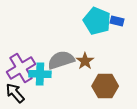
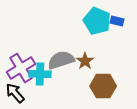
brown hexagon: moved 2 px left
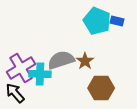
brown hexagon: moved 2 px left, 2 px down
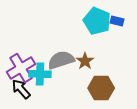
black arrow: moved 6 px right, 4 px up
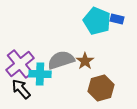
blue rectangle: moved 2 px up
purple cross: moved 1 px left, 4 px up; rotated 8 degrees counterclockwise
brown hexagon: rotated 15 degrees counterclockwise
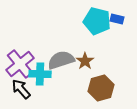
cyan pentagon: rotated 8 degrees counterclockwise
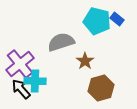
blue rectangle: rotated 24 degrees clockwise
gray semicircle: moved 18 px up
cyan cross: moved 5 px left, 7 px down
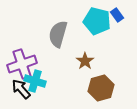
blue rectangle: moved 4 px up; rotated 16 degrees clockwise
gray semicircle: moved 3 px left, 8 px up; rotated 56 degrees counterclockwise
purple cross: moved 2 px right; rotated 20 degrees clockwise
cyan cross: rotated 15 degrees clockwise
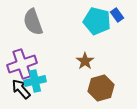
gray semicircle: moved 25 px left, 12 px up; rotated 36 degrees counterclockwise
cyan cross: rotated 30 degrees counterclockwise
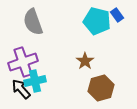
purple cross: moved 1 px right, 2 px up
